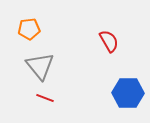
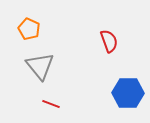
orange pentagon: rotated 30 degrees clockwise
red semicircle: rotated 10 degrees clockwise
red line: moved 6 px right, 6 px down
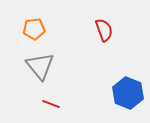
orange pentagon: moved 5 px right; rotated 30 degrees counterclockwise
red semicircle: moved 5 px left, 11 px up
blue hexagon: rotated 20 degrees clockwise
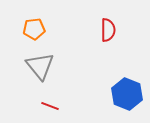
red semicircle: moved 4 px right; rotated 20 degrees clockwise
blue hexagon: moved 1 px left, 1 px down
red line: moved 1 px left, 2 px down
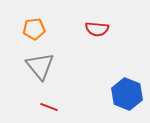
red semicircle: moved 11 px left, 1 px up; rotated 95 degrees clockwise
red line: moved 1 px left, 1 px down
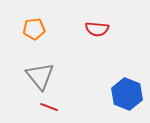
gray triangle: moved 10 px down
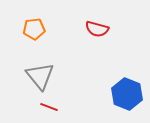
red semicircle: rotated 10 degrees clockwise
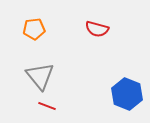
red line: moved 2 px left, 1 px up
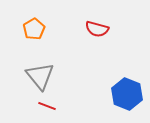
orange pentagon: rotated 25 degrees counterclockwise
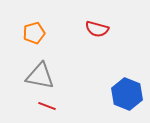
orange pentagon: moved 4 px down; rotated 15 degrees clockwise
gray triangle: rotated 40 degrees counterclockwise
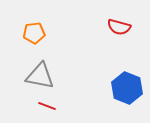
red semicircle: moved 22 px right, 2 px up
orange pentagon: rotated 10 degrees clockwise
blue hexagon: moved 6 px up
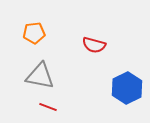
red semicircle: moved 25 px left, 18 px down
blue hexagon: rotated 12 degrees clockwise
red line: moved 1 px right, 1 px down
